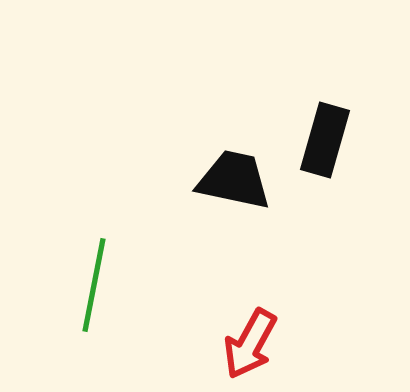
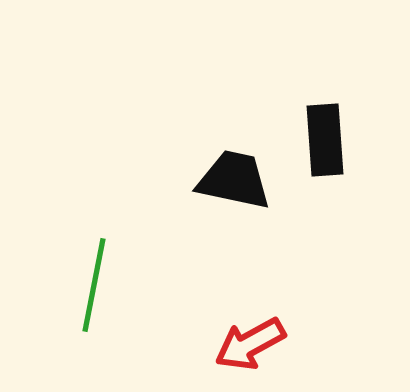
black rectangle: rotated 20 degrees counterclockwise
red arrow: rotated 32 degrees clockwise
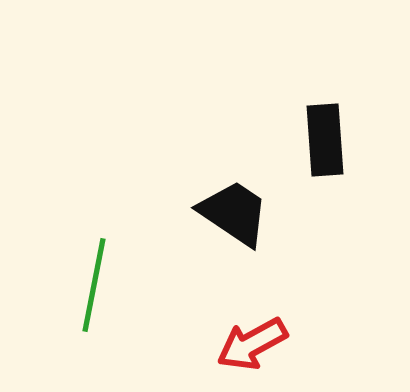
black trapezoid: moved 33 px down; rotated 22 degrees clockwise
red arrow: moved 2 px right
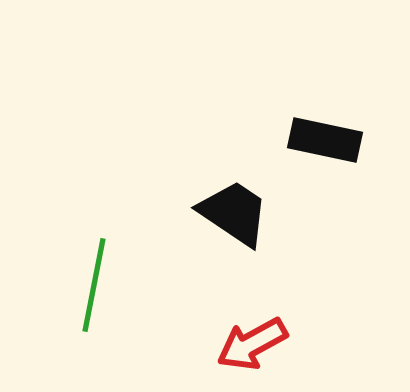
black rectangle: rotated 74 degrees counterclockwise
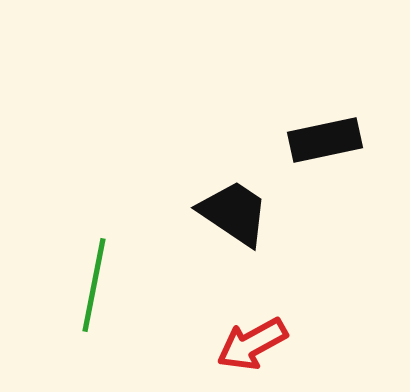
black rectangle: rotated 24 degrees counterclockwise
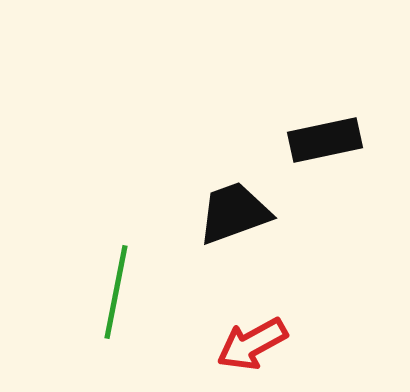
black trapezoid: rotated 54 degrees counterclockwise
green line: moved 22 px right, 7 px down
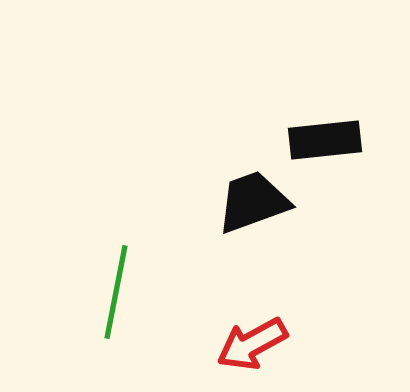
black rectangle: rotated 6 degrees clockwise
black trapezoid: moved 19 px right, 11 px up
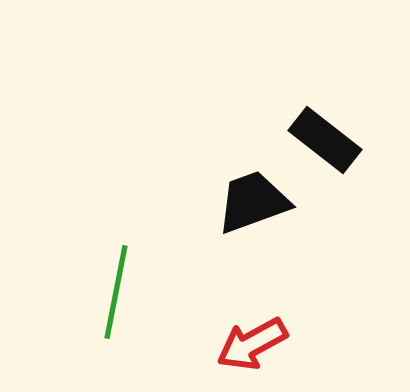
black rectangle: rotated 44 degrees clockwise
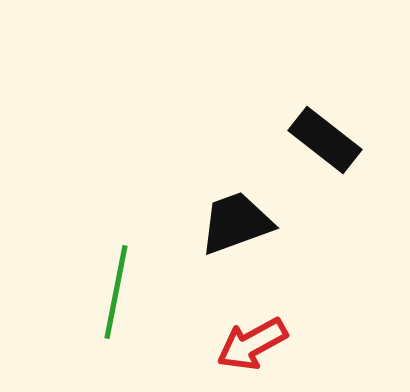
black trapezoid: moved 17 px left, 21 px down
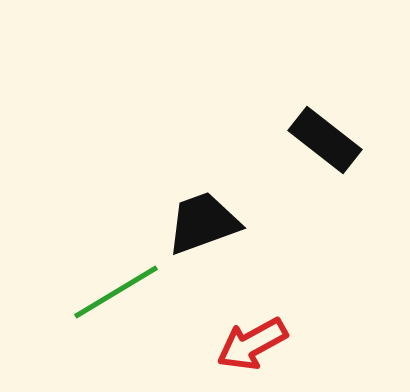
black trapezoid: moved 33 px left
green line: rotated 48 degrees clockwise
